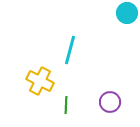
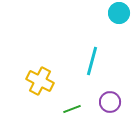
cyan circle: moved 8 px left
cyan line: moved 22 px right, 11 px down
green line: moved 6 px right, 4 px down; rotated 66 degrees clockwise
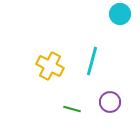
cyan circle: moved 1 px right, 1 px down
yellow cross: moved 10 px right, 15 px up
green line: rotated 36 degrees clockwise
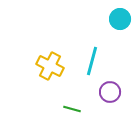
cyan circle: moved 5 px down
purple circle: moved 10 px up
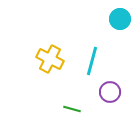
yellow cross: moved 7 px up
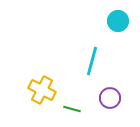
cyan circle: moved 2 px left, 2 px down
yellow cross: moved 8 px left, 31 px down
purple circle: moved 6 px down
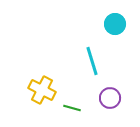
cyan circle: moved 3 px left, 3 px down
cyan line: rotated 32 degrees counterclockwise
green line: moved 1 px up
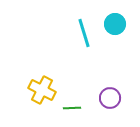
cyan line: moved 8 px left, 28 px up
green line: rotated 18 degrees counterclockwise
